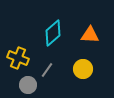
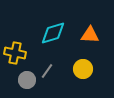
cyan diamond: rotated 24 degrees clockwise
yellow cross: moved 3 px left, 5 px up; rotated 10 degrees counterclockwise
gray line: moved 1 px down
gray circle: moved 1 px left, 5 px up
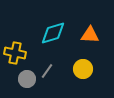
gray circle: moved 1 px up
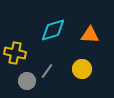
cyan diamond: moved 3 px up
yellow circle: moved 1 px left
gray circle: moved 2 px down
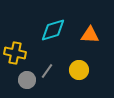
yellow circle: moved 3 px left, 1 px down
gray circle: moved 1 px up
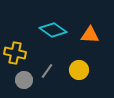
cyan diamond: rotated 52 degrees clockwise
gray circle: moved 3 px left
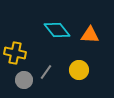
cyan diamond: moved 4 px right; rotated 16 degrees clockwise
gray line: moved 1 px left, 1 px down
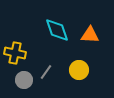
cyan diamond: rotated 20 degrees clockwise
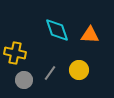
gray line: moved 4 px right, 1 px down
